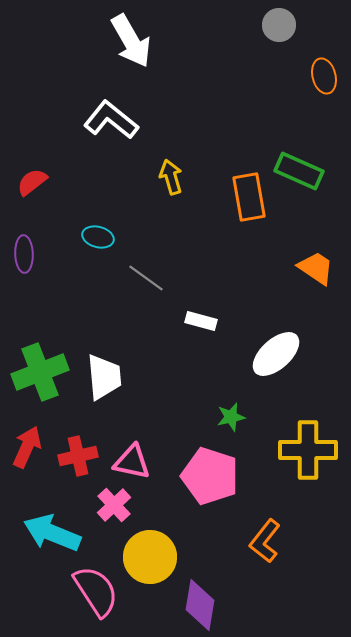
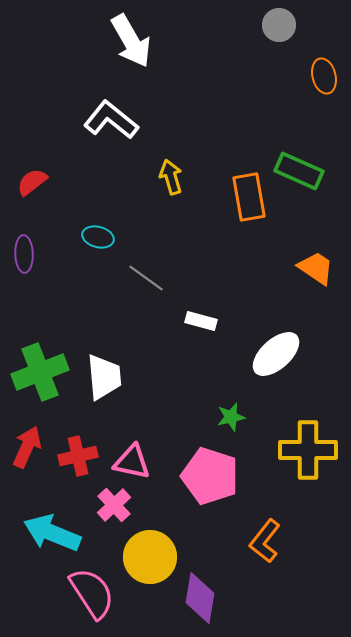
pink semicircle: moved 4 px left, 2 px down
purple diamond: moved 7 px up
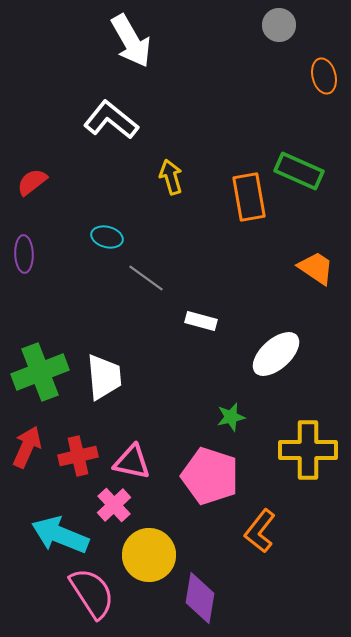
cyan ellipse: moved 9 px right
cyan arrow: moved 8 px right, 2 px down
orange L-shape: moved 5 px left, 10 px up
yellow circle: moved 1 px left, 2 px up
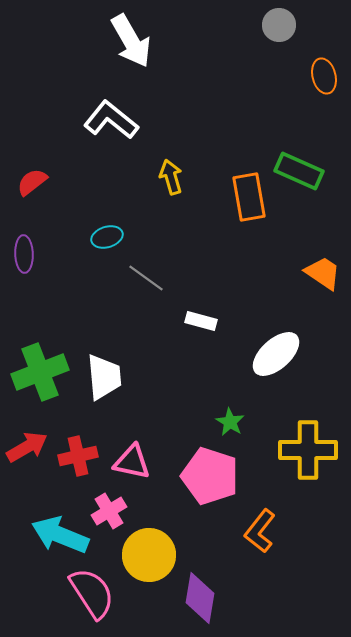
cyan ellipse: rotated 32 degrees counterclockwise
orange trapezoid: moved 7 px right, 5 px down
green star: moved 1 px left, 5 px down; rotated 28 degrees counterclockwise
red arrow: rotated 36 degrees clockwise
pink cross: moved 5 px left, 6 px down; rotated 12 degrees clockwise
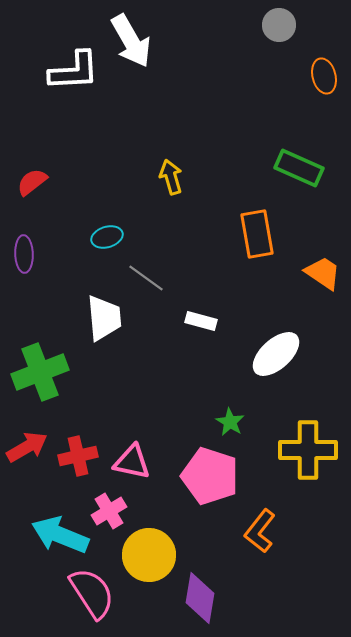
white L-shape: moved 37 px left, 49 px up; rotated 138 degrees clockwise
green rectangle: moved 3 px up
orange rectangle: moved 8 px right, 37 px down
white trapezoid: moved 59 px up
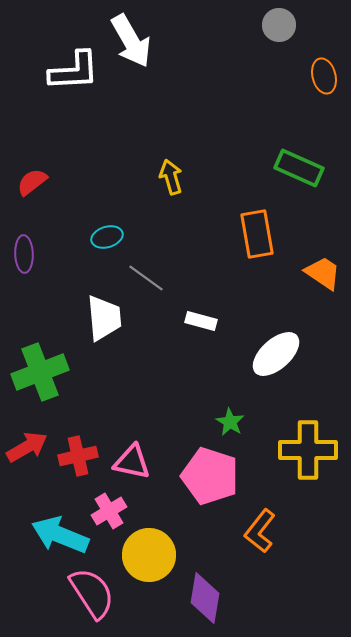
purple diamond: moved 5 px right
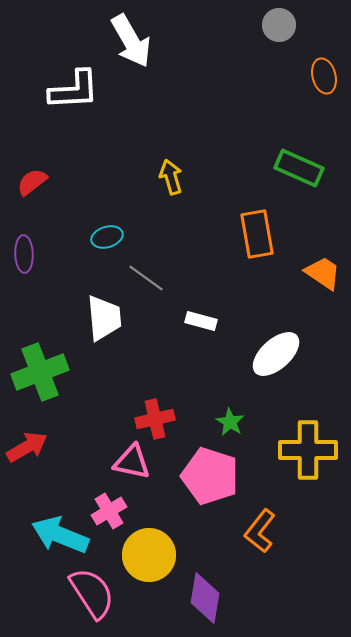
white L-shape: moved 19 px down
red cross: moved 77 px right, 37 px up
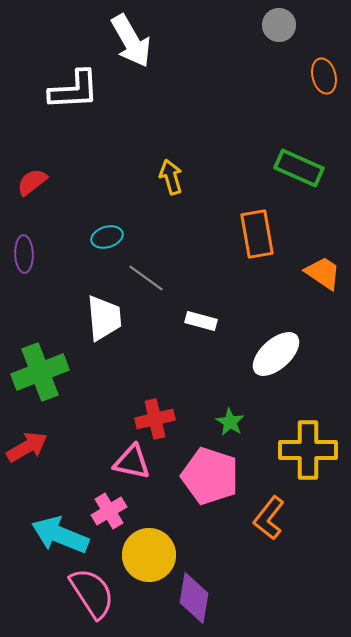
orange L-shape: moved 9 px right, 13 px up
purple diamond: moved 11 px left
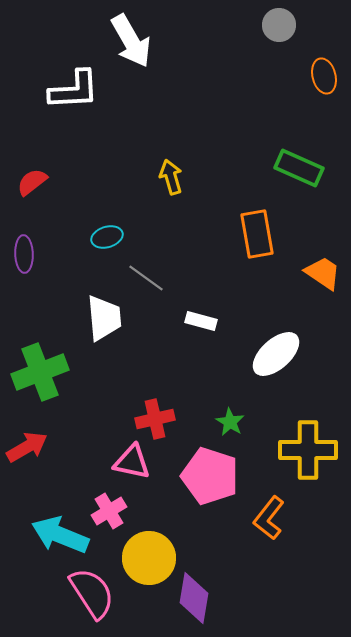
yellow circle: moved 3 px down
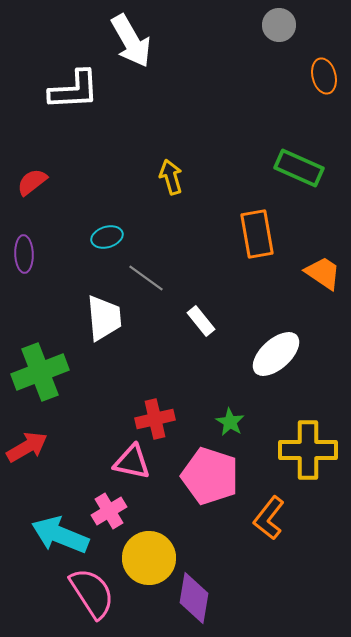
white rectangle: rotated 36 degrees clockwise
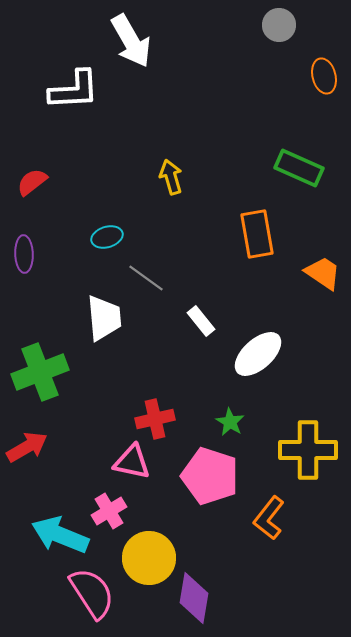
white ellipse: moved 18 px left
